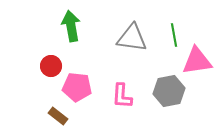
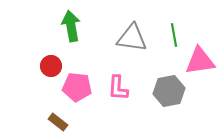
pink triangle: moved 3 px right
pink L-shape: moved 4 px left, 8 px up
brown rectangle: moved 6 px down
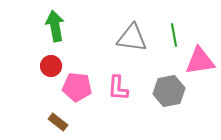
green arrow: moved 16 px left
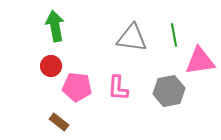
brown rectangle: moved 1 px right
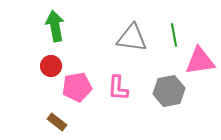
pink pentagon: rotated 16 degrees counterclockwise
brown rectangle: moved 2 px left
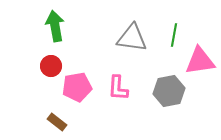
green line: rotated 20 degrees clockwise
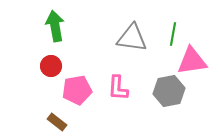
green line: moved 1 px left, 1 px up
pink triangle: moved 8 px left
pink pentagon: moved 3 px down
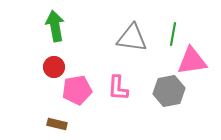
red circle: moved 3 px right, 1 px down
brown rectangle: moved 2 px down; rotated 24 degrees counterclockwise
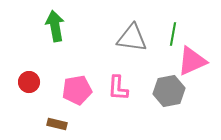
pink triangle: rotated 16 degrees counterclockwise
red circle: moved 25 px left, 15 px down
